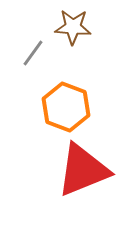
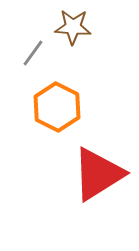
orange hexagon: moved 9 px left; rotated 6 degrees clockwise
red triangle: moved 15 px right, 4 px down; rotated 10 degrees counterclockwise
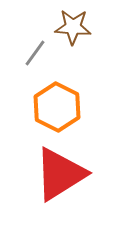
gray line: moved 2 px right
red triangle: moved 38 px left
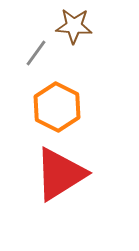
brown star: moved 1 px right, 1 px up
gray line: moved 1 px right
